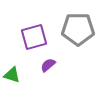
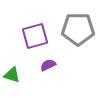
purple square: moved 1 px right, 1 px up
purple semicircle: rotated 14 degrees clockwise
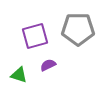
green triangle: moved 7 px right
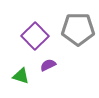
purple square: rotated 28 degrees counterclockwise
green triangle: moved 2 px right, 1 px down
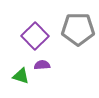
purple semicircle: moved 6 px left; rotated 21 degrees clockwise
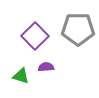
purple semicircle: moved 4 px right, 2 px down
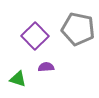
gray pentagon: rotated 12 degrees clockwise
green triangle: moved 3 px left, 3 px down
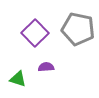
purple square: moved 3 px up
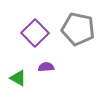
green triangle: moved 1 px up; rotated 12 degrees clockwise
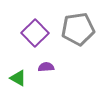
gray pentagon: rotated 20 degrees counterclockwise
